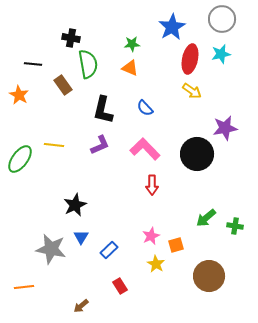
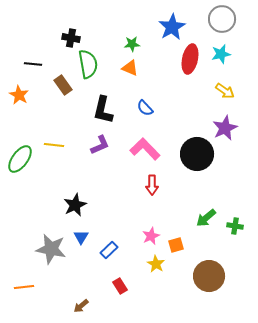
yellow arrow: moved 33 px right
purple star: rotated 15 degrees counterclockwise
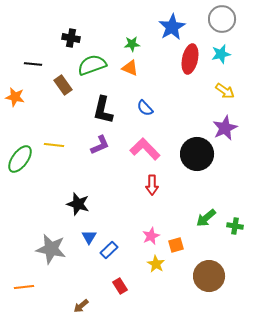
green semicircle: moved 4 px right, 1 px down; rotated 100 degrees counterclockwise
orange star: moved 4 px left, 2 px down; rotated 18 degrees counterclockwise
black star: moved 3 px right, 1 px up; rotated 30 degrees counterclockwise
blue triangle: moved 8 px right
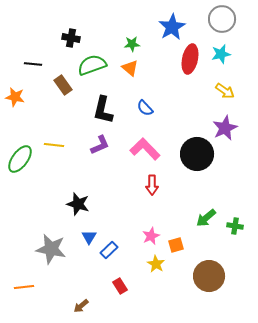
orange triangle: rotated 18 degrees clockwise
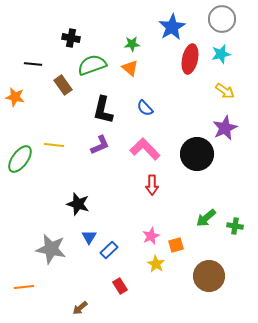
brown arrow: moved 1 px left, 2 px down
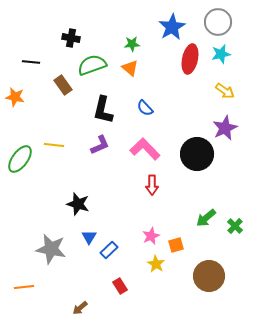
gray circle: moved 4 px left, 3 px down
black line: moved 2 px left, 2 px up
green cross: rotated 35 degrees clockwise
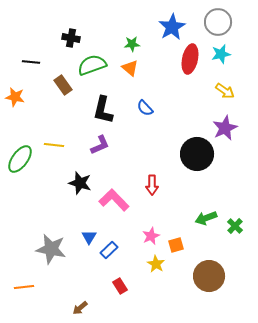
pink L-shape: moved 31 px left, 51 px down
black star: moved 2 px right, 21 px up
green arrow: rotated 20 degrees clockwise
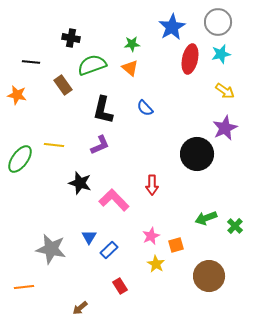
orange star: moved 2 px right, 2 px up
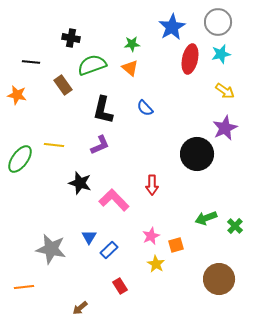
brown circle: moved 10 px right, 3 px down
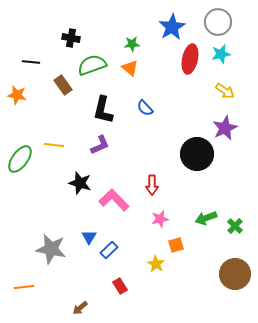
pink star: moved 9 px right, 17 px up; rotated 12 degrees clockwise
brown circle: moved 16 px right, 5 px up
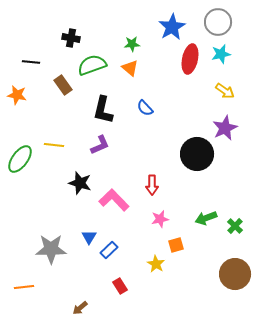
gray star: rotated 12 degrees counterclockwise
